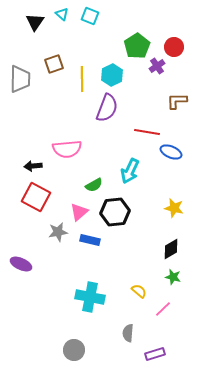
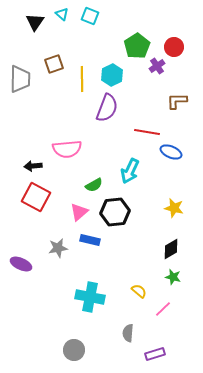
gray star: moved 16 px down
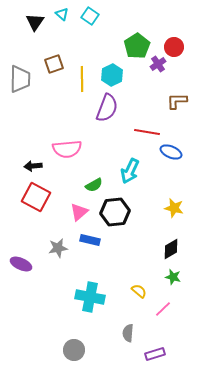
cyan square: rotated 12 degrees clockwise
purple cross: moved 1 px right, 2 px up
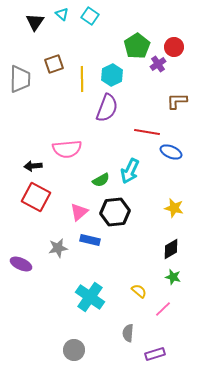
green semicircle: moved 7 px right, 5 px up
cyan cross: rotated 24 degrees clockwise
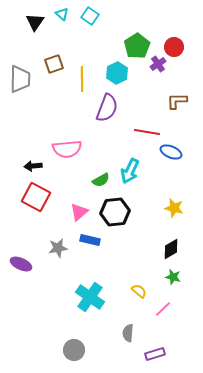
cyan hexagon: moved 5 px right, 2 px up
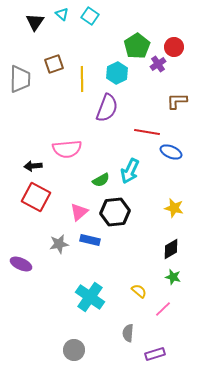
gray star: moved 1 px right, 4 px up
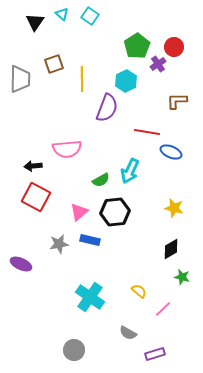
cyan hexagon: moved 9 px right, 8 px down
green star: moved 9 px right
gray semicircle: rotated 66 degrees counterclockwise
